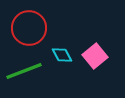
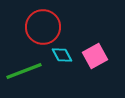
red circle: moved 14 px right, 1 px up
pink square: rotated 10 degrees clockwise
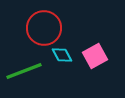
red circle: moved 1 px right, 1 px down
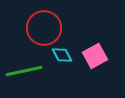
green line: rotated 9 degrees clockwise
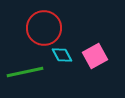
green line: moved 1 px right, 1 px down
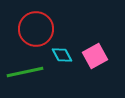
red circle: moved 8 px left, 1 px down
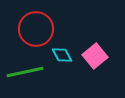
pink square: rotated 10 degrees counterclockwise
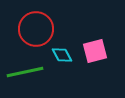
pink square: moved 5 px up; rotated 25 degrees clockwise
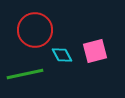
red circle: moved 1 px left, 1 px down
green line: moved 2 px down
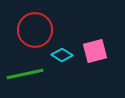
cyan diamond: rotated 30 degrees counterclockwise
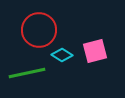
red circle: moved 4 px right
green line: moved 2 px right, 1 px up
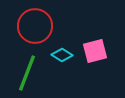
red circle: moved 4 px left, 4 px up
green line: rotated 57 degrees counterclockwise
